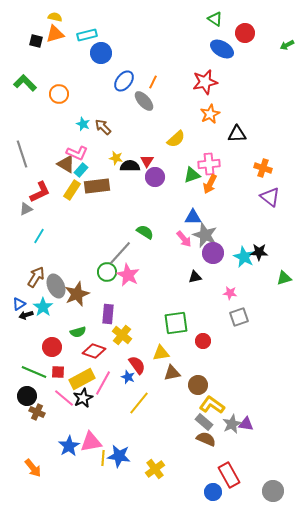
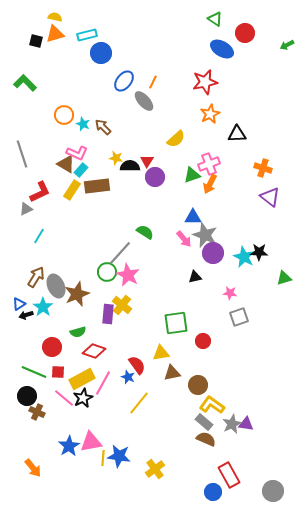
orange circle at (59, 94): moved 5 px right, 21 px down
pink cross at (209, 164): rotated 15 degrees counterclockwise
yellow cross at (122, 335): moved 30 px up
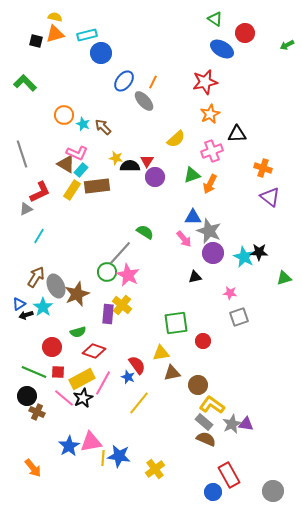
pink cross at (209, 164): moved 3 px right, 13 px up
gray star at (205, 235): moved 4 px right, 4 px up
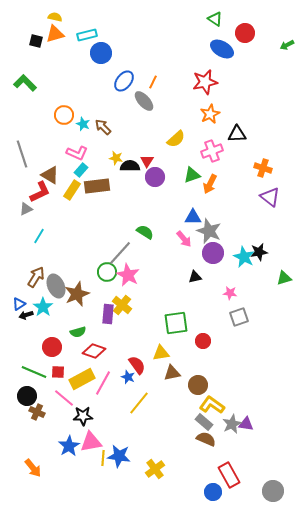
brown triangle at (66, 164): moved 16 px left, 11 px down
black star at (259, 252): rotated 12 degrees counterclockwise
black star at (83, 398): moved 18 px down; rotated 24 degrees clockwise
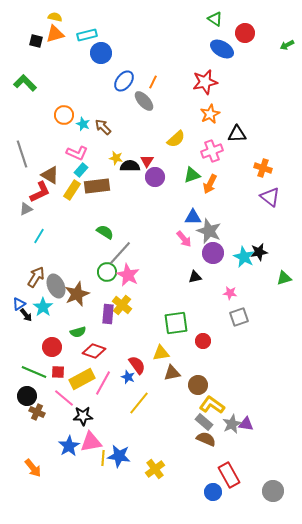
green semicircle at (145, 232): moved 40 px left
black arrow at (26, 315): rotated 112 degrees counterclockwise
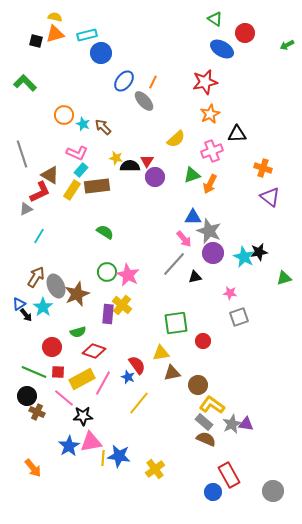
gray line at (120, 253): moved 54 px right, 11 px down
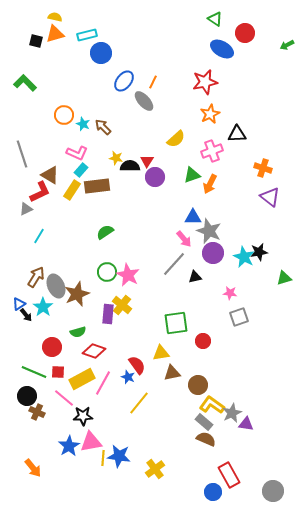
green semicircle at (105, 232): rotated 66 degrees counterclockwise
gray star at (232, 424): moved 11 px up
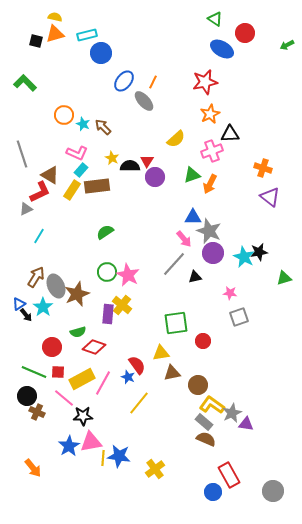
black triangle at (237, 134): moved 7 px left
yellow star at (116, 158): moved 4 px left; rotated 16 degrees clockwise
red diamond at (94, 351): moved 4 px up
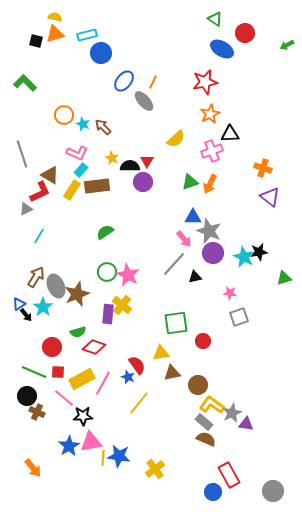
green triangle at (192, 175): moved 2 px left, 7 px down
purple circle at (155, 177): moved 12 px left, 5 px down
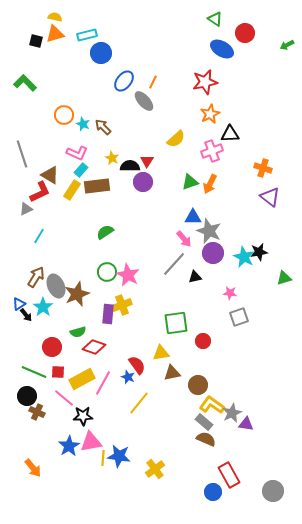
yellow cross at (122, 305): rotated 30 degrees clockwise
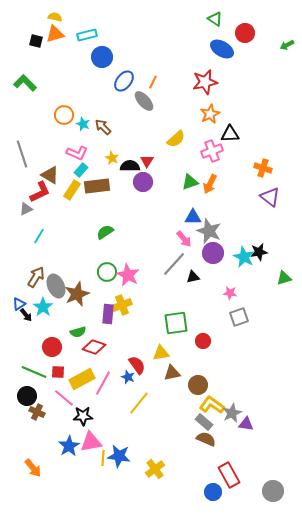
blue circle at (101, 53): moved 1 px right, 4 px down
black triangle at (195, 277): moved 2 px left
